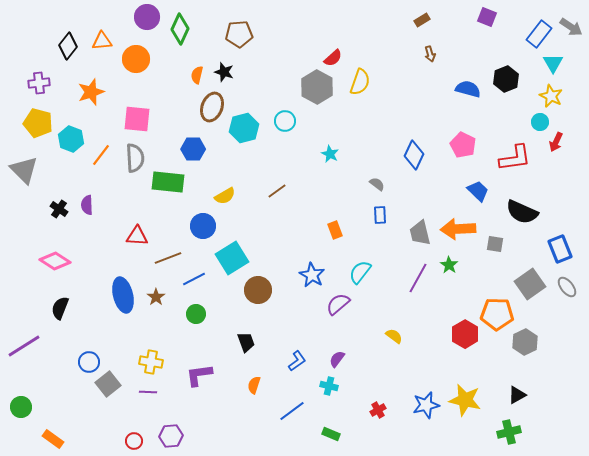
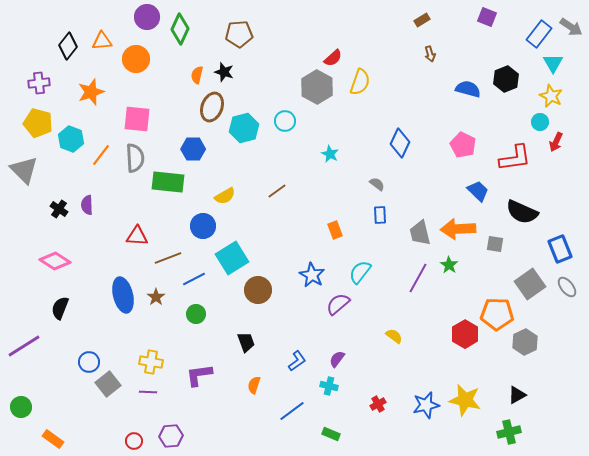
blue diamond at (414, 155): moved 14 px left, 12 px up
red cross at (378, 410): moved 6 px up
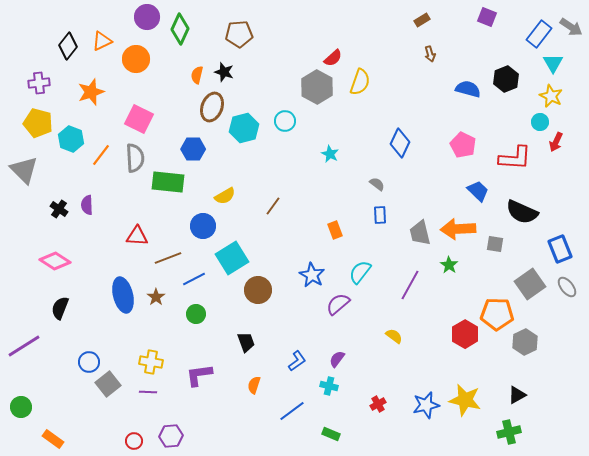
orange triangle at (102, 41): rotated 20 degrees counterclockwise
pink square at (137, 119): moved 2 px right; rotated 20 degrees clockwise
red L-shape at (515, 158): rotated 12 degrees clockwise
brown line at (277, 191): moved 4 px left, 15 px down; rotated 18 degrees counterclockwise
purple line at (418, 278): moved 8 px left, 7 px down
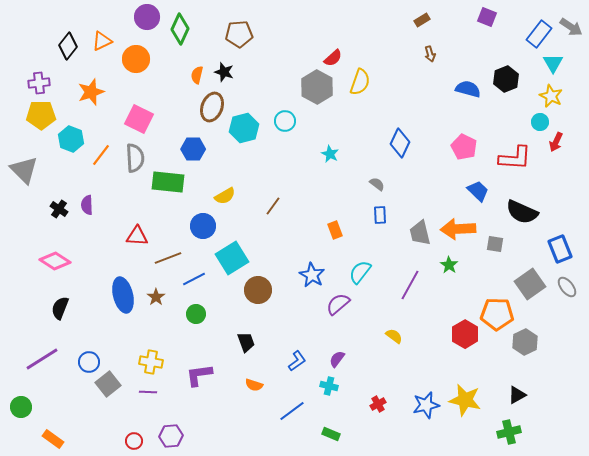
yellow pentagon at (38, 123): moved 3 px right, 8 px up; rotated 16 degrees counterclockwise
pink pentagon at (463, 145): moved 1 px right, 2 px down
purple line at (24, 346): moved 18 px right, 13 px down
orange semicircle at (254, 385): rotated 90 degrees counterclockwise
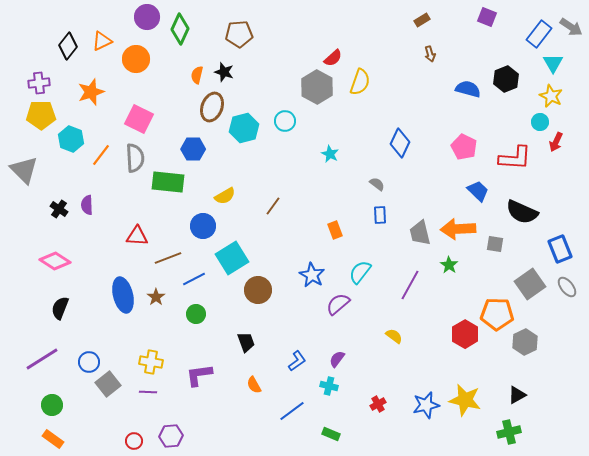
orange semicircle at (254, 385): rotated 42 degrees clockwise
green circle at (21, 407): moved 31 px right, 2 px up
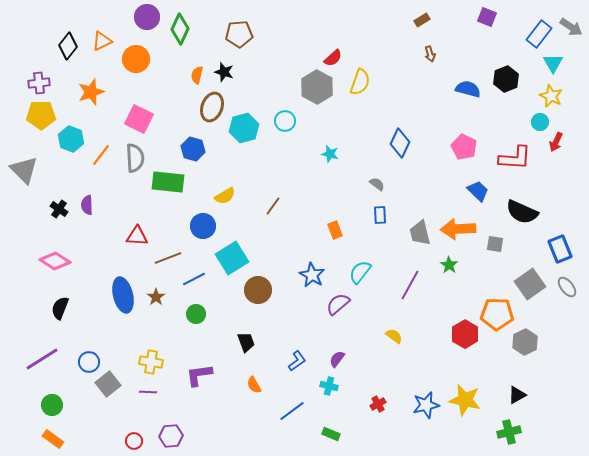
blue hexagon at (193, 149): rotated 15 degrees clockwise
cyan star at (330, 154): rotated 12 degrees counterclockwise
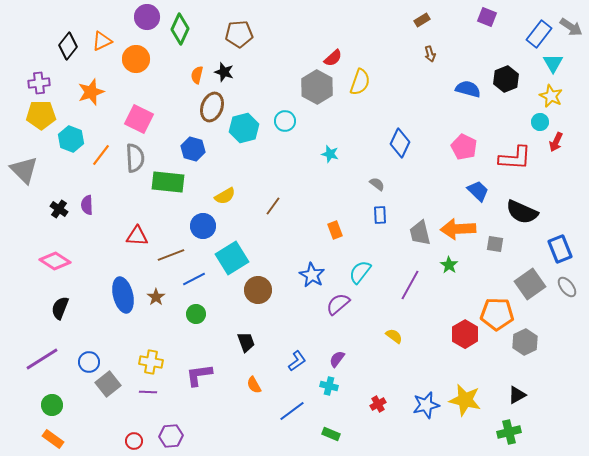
brown line at (168, 258): moved 3 px right, 3 px up
